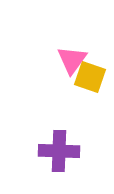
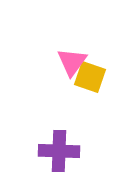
pink triangle: moved 2 px down
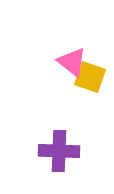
pink triangle: rotated 28 degrees counterclockwise
